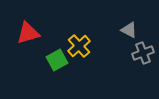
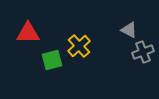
red triangle: rotated 15 degrees clockwise
gray cross: moved 1 px up
green square: moved 5 px left; rotated 15 degrees clockwise
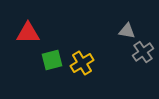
gray triangle: moved 2 px left, 1 px down; rotated 18 degrees counterclockwise
yellow cross: moved 3 px right, 17 px down; rotated 10 degrees clockwise
gray cross: rotated 15 degrees counterclockwise
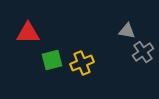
yellow cross: rotated 10 degrees clockwise
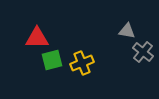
red triangle: moved 9 px right, 5 px down
gray cross: rotated 15 degrees counterclockwise
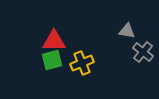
red triangle: moved 17 px right, 3 px down
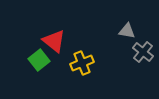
red triangle: rotated 40 degrees clockwise
green square: moved 13 px left; rotated 25 degrees counterclockwise
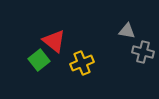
gray cross: rotated 25 degrees counterclockwise
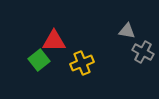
red triangle: rotated 40 degrees counterclockwise
gray cross: rotated 15 degrees clockwise
